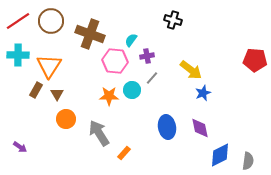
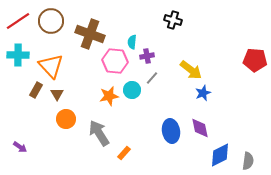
cyan semicircle: moved 1 px right, 2 px down; rotated 32 degrees counterclockwise
orange triangle: moved 2 px right; rotated 16 degrees counterclockwise
orange star: rotated 12 degrees counterclockwise
blue ellipse: moved 4 px right, 4 px down
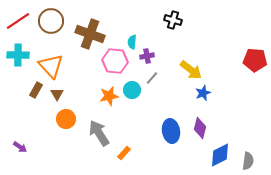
purple diamond: rotated 25 degrees clockwise
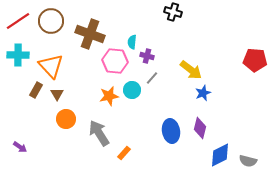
black cross: moved 8 px up
purple cross: rotated 24 degrees clockwise
gray semicircle: rotated 96 degrees clockwise
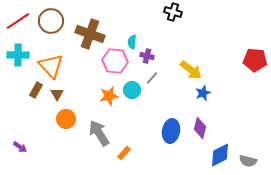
blue ellipse: rotated 20 degrees clockwise
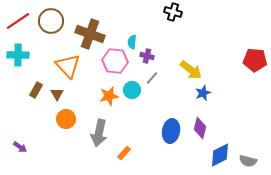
orange triangle: moved 17 px right
gray arrow: rotated 136 degrees counterclockwise
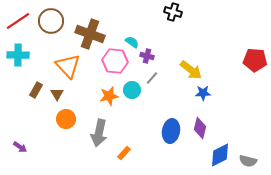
cyan semicircle: rotated 120 degrees clockwise
blue star: rotated 21 degrees clockwise
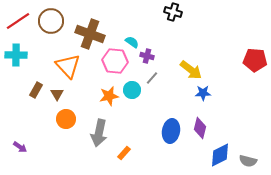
cyan cross: moved 2 px left
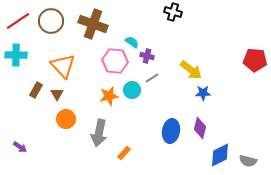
brown cross: moved 3 px right, 10 px up
orange triangle: moved 5 px left
gray line: rotated 16 degrees clockwise
